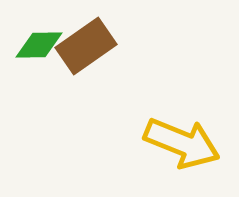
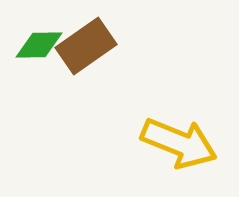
yellow arrow: moved 3 px left
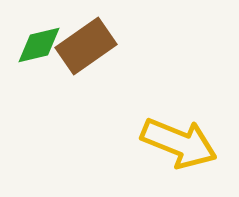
green diamond: rotated 12 degrees counterclockwise
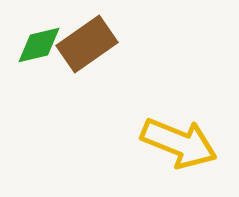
brown rectangle: moved 1 px right, 2 px up
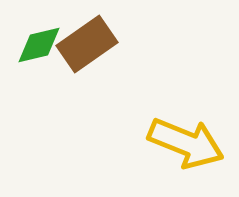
yellow arrow: moved 7 px right
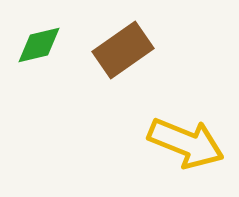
brown rectangle: moved 36 px right, 6 px down
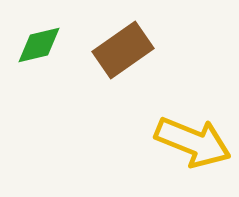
yellow arrow: moved 7 px right, 1 px up
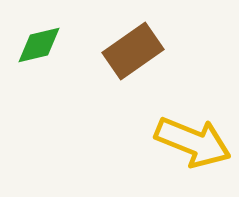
brown rectangle: moved 10 px right, 1 px down
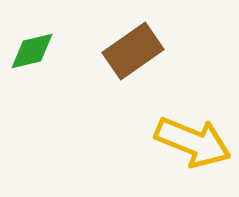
green diamond: moved 7 px left, 6 px down
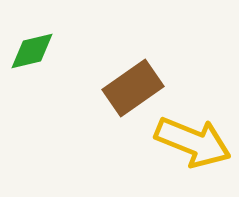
brown rectangle: moved 37 px down
